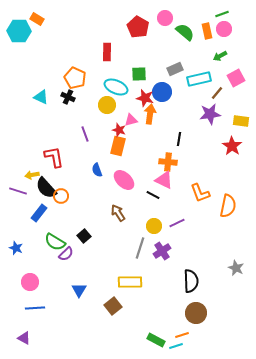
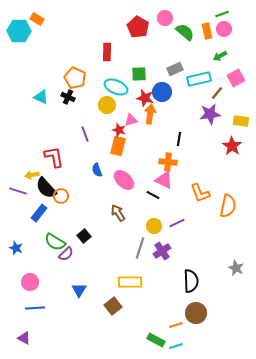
orange line at (182, 335): moved 6 px left, 10 px up
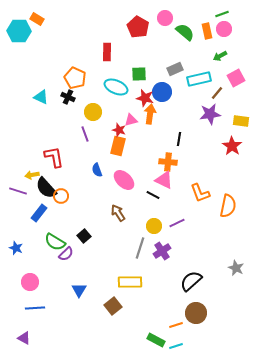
yellow circle at (107, 105): moved 14 px left, 7 px down
black semicircle at (191, 281): rotated 130 degrees counterclockwise
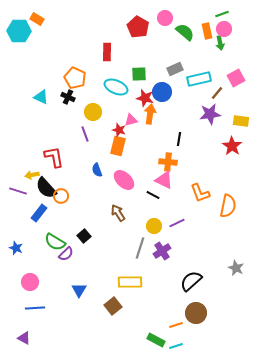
green arrow at (220, 56): moved 13 px up; rotated 72 degrees counterclockwise
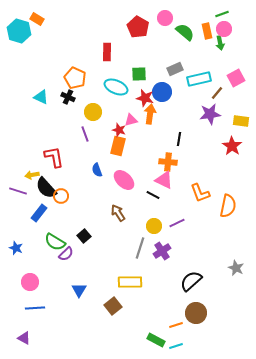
cyan hexagon at (19, 31): rotated 15 degrees clockwise
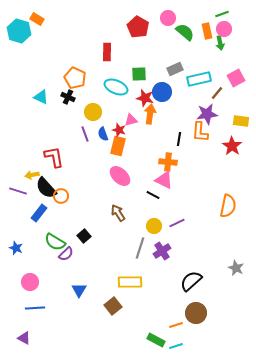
pink circle at (165, 18): moved 3 px right
purple star at (210, 114): moved 3 px left
blue semicircle at (97, 170): moved 6 px right, 36 px up
pink ellipse at (124, 180): moved 4 px left, 4 px up
orange L-shape at (200, 193): moved 61 px up; rotated 25 degrees clockwise
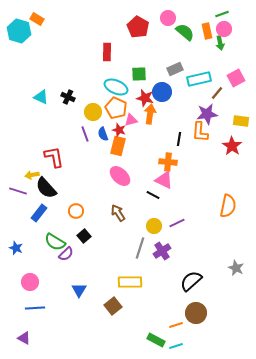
orange pentagon at (75, 78): moved 41 px right, 30 px down
orange circle at (61, 196): moved 15 px right, 15 px down
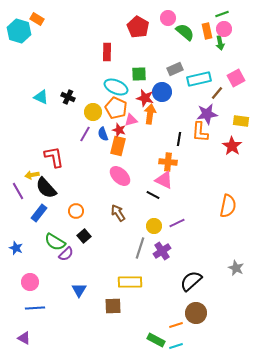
purple line at (85, 134): rotated 49 degrees clockwise
purple line at (18, 191): rotated 42 degrees clockwise
brown square at (113, 306): rotated 36 degrees clockwise
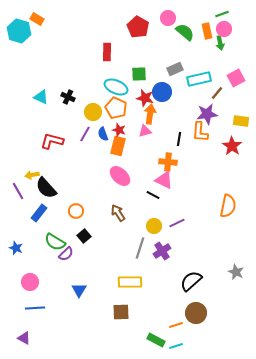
pink triangle at (131, 120): moved 14 px right, 11 px down
red L-shape at (54, 157): moved 2 px left, 16 px up; rotated 65 degrees counterclockwise
gray star at (236, 268): moved 4 px down
brown square at (113, 306): moved 8 px right, 6 px down
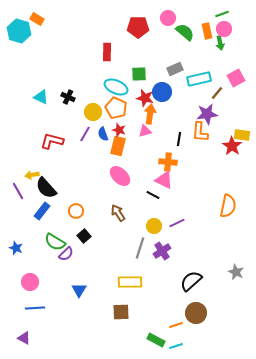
red pentagon at (138, 27): rotated 30 degrees counterclockwise
yellow rectangle at (241, 121): moved 1 px right, 14 px down
blue rectangle at (39, 213): moved 3 px right, 2 px up
